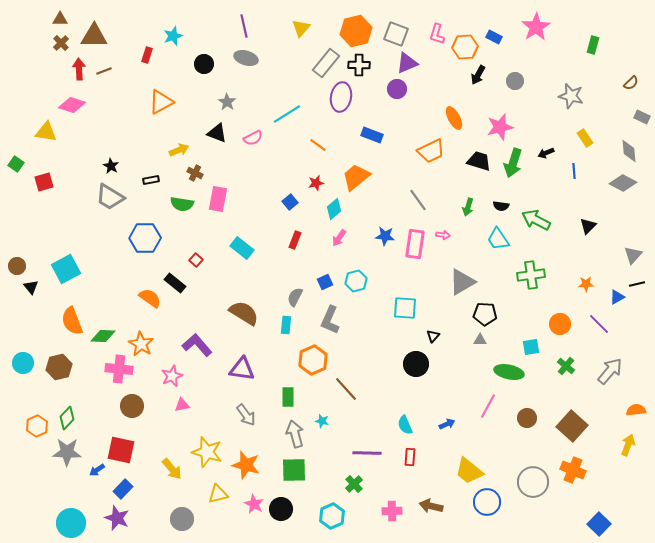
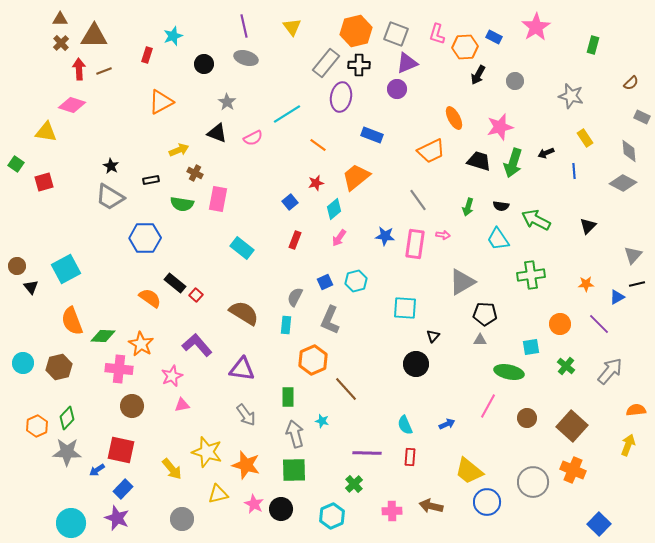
yellow triangle at (301, 28): moved 9 px left, 1 px up; rotated 18 degrees counterclockwise
red square at (196, 260): moved 35 px down
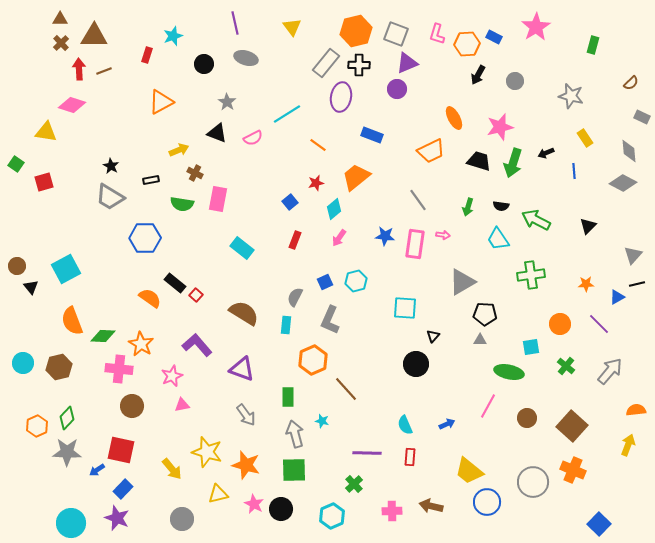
purple line at (244, 26): moved 9 px left, 3 px up
orange hexagon at (465, 47): moved 2 px right, 3 px up
purple triangle at (242, 369): rotated 12 degrees clockwise
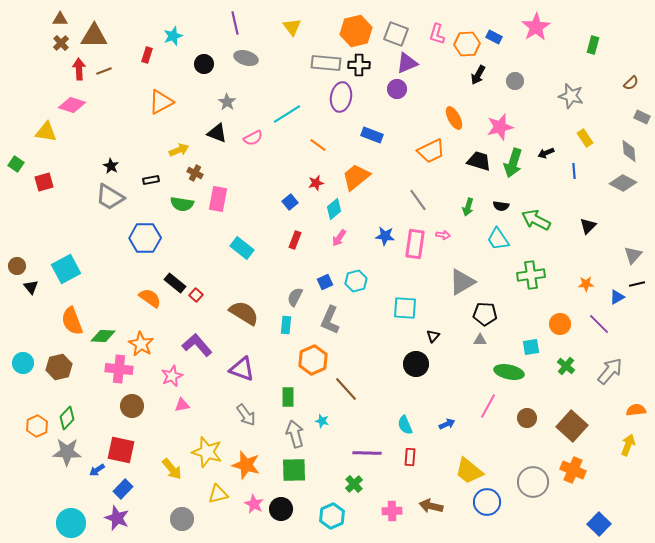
gray rectangle at (326, 63): rotated 56 degrees clockwise
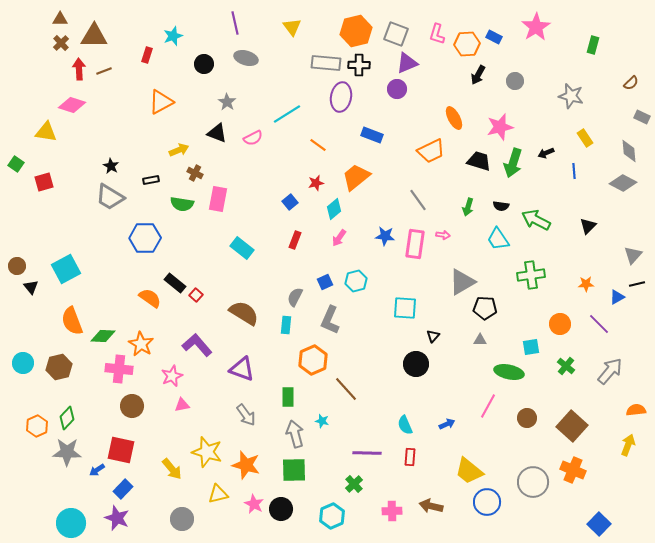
black pentagon at (485, 314): moved 6 px up
